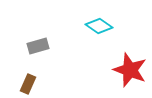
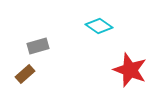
brown rectangle: moved 3 px left, 10 px up; rotated 24 degrees clockwise
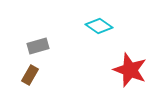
brown rectangle: moved 5 px right, 1 px down; rotated 18 degrees counterclockwise
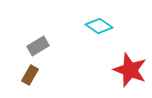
gray rectangle: rotated 15 degrees counterclockwise
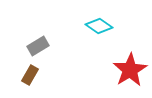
red star: rotated 20 degrees clockwise
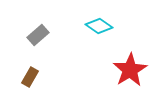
gray rectangle: moved 11 px up; rotated 10 degrees counterclockwise
brown rectangle: moved 2 px down
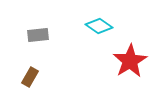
gray rectangle: rotated 35 degrees clockwise
red star: moved 9 px up
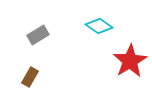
gray rectangle: rotated 25 degrees counterclockwise
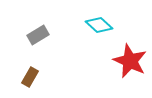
cyan diamond: moved 1 px up; rotated 8 degrees clockwise
red star: rotated 16 degrees counterclockwise
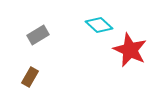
red star: moved 11 px up
